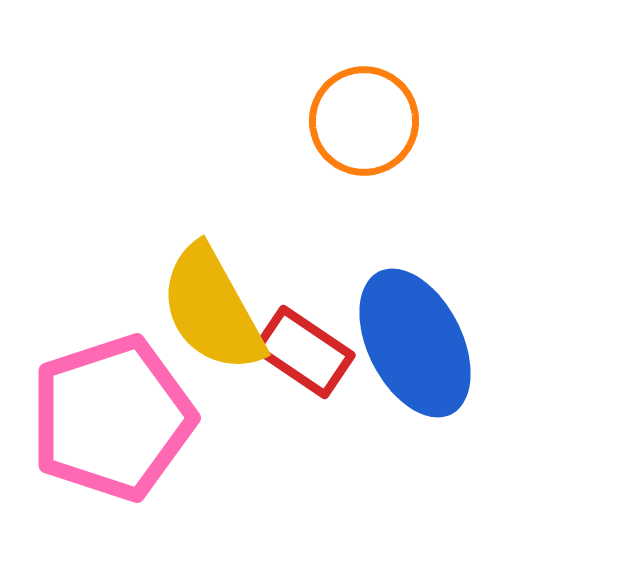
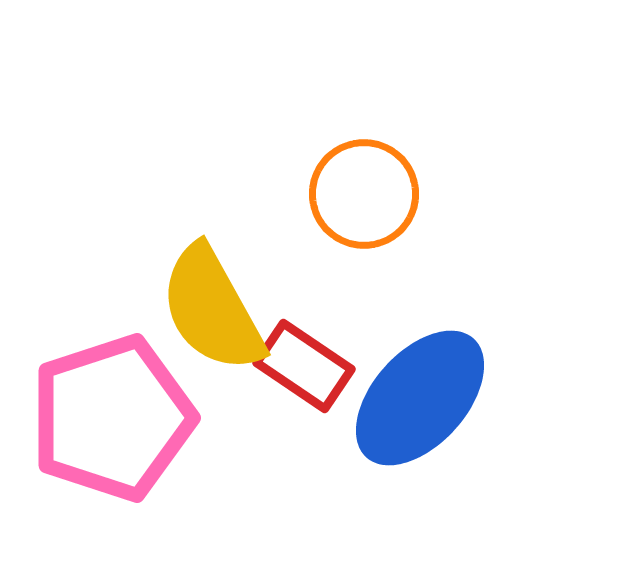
orange circle: moved 73 px down
blue ellipse: moved 5 px right, 55 px down; rotated 69 degrees clockwise
red rectangle: moved 14 px down
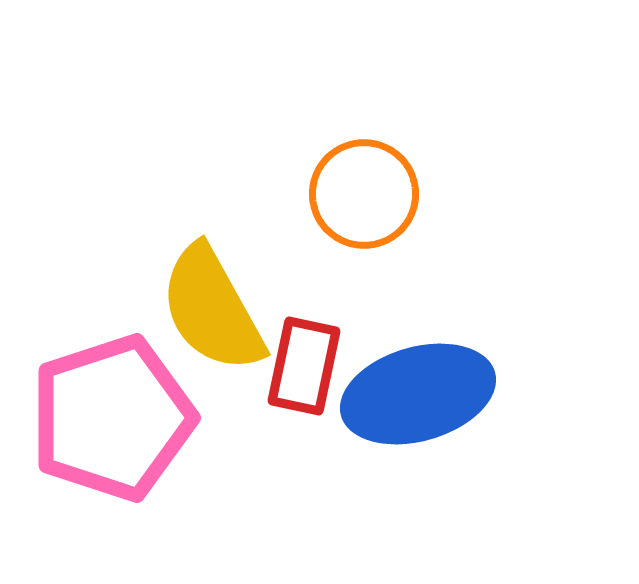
red rectangle: rotated 68 degrees clockwise
blue ellipse: moved 2 px left, 4 px up; rotated 32 degrees clockwise
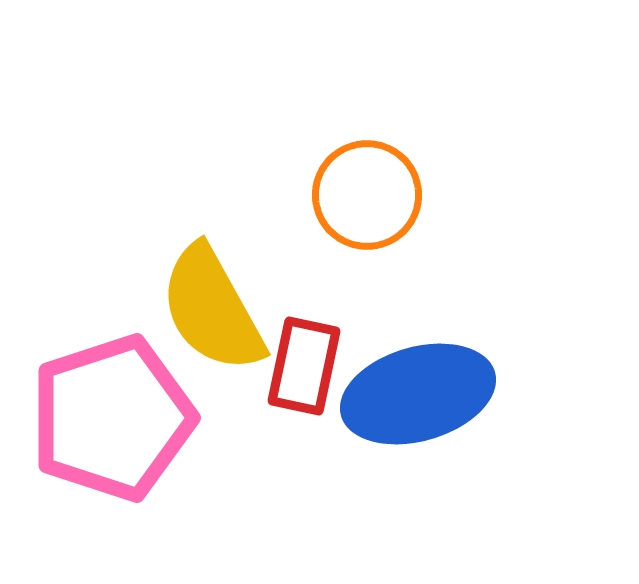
orange circle: moved 3 px right, 1 px down
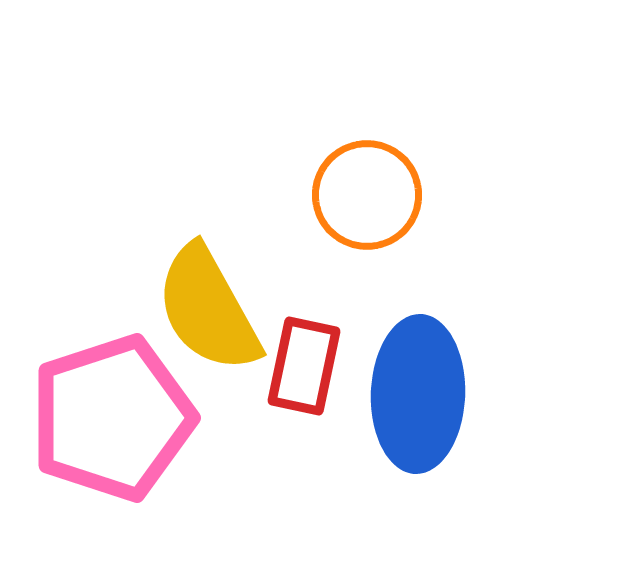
yellow semicircle: moved 4 px left
blue ellipse: rotated 72 degrees counterclockwise
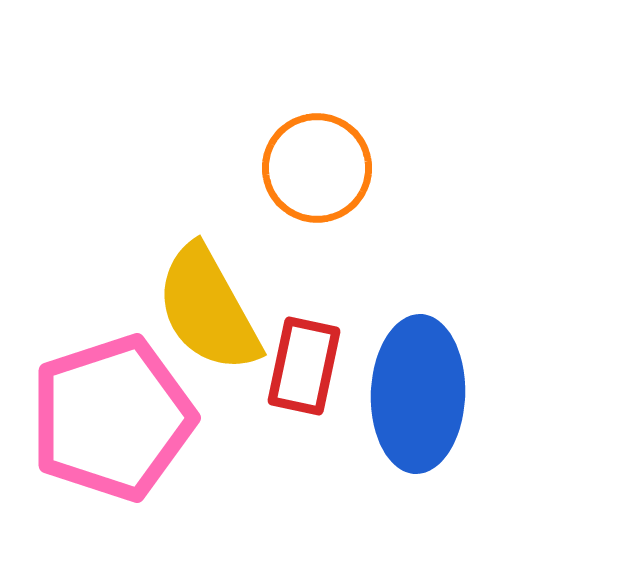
orange circle: moved 50 px left, 27 px up
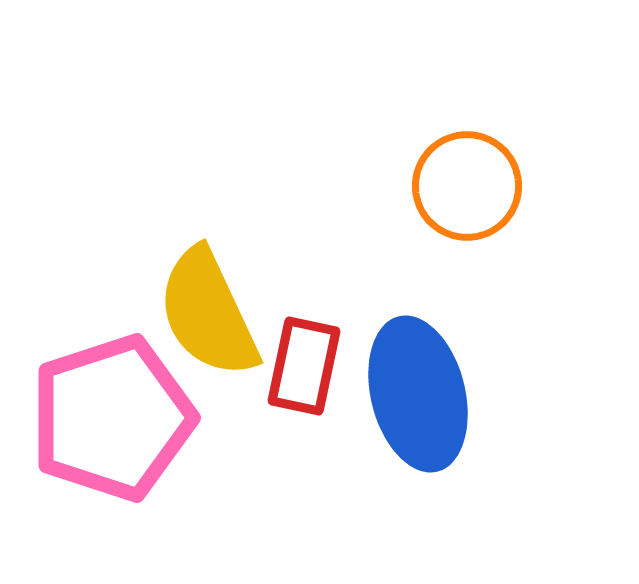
orange circle: moved 150 px right, 18 px down
yellow semicircle: moved 4 px down; rotated 4 degrees clockwise
blue ellipse: rotated 16 degrees counterclockwise
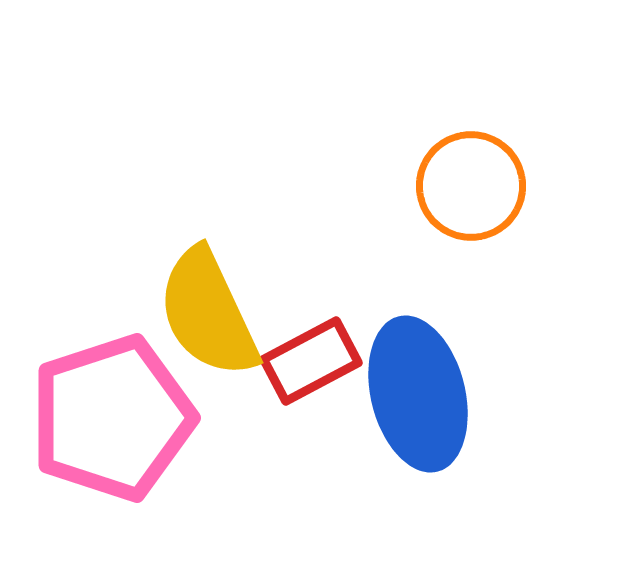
orange circle: moved 4 px right
red rectangle: moved 7 px right, 5 px up; rotated 50 degrees clockwise
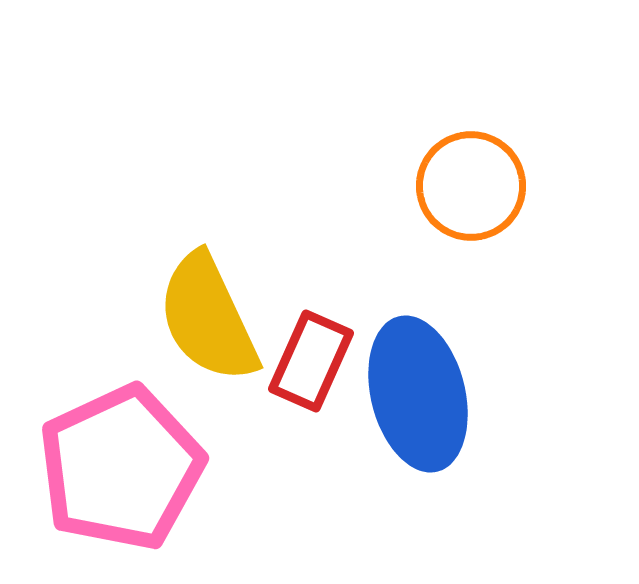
yellow semicircle: moved 5 px down
red rectangle: rotated 38 degrees counterclockwise
pink pentagon: moved 9 px right, 50 px down; rotated 7 degrees counterclockwise
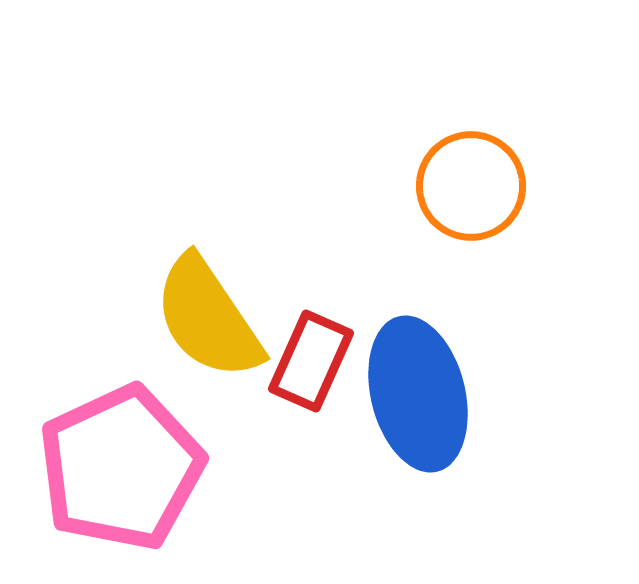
yellow semicircle: rotated 9 degrees counterclockwise
